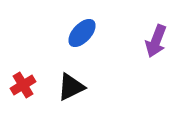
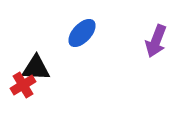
black triangle: moved 35 px left, 19 px up; rotated 28 degrees clockwise
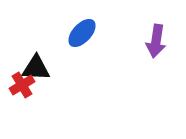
purple arrow: rotated 12 degrees counterclockwise
red cross: moved 1 px left
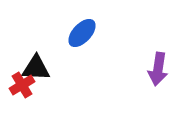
purple arrow: moved 2 px right, 28 px down
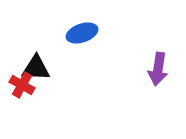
blue ellipse: rotated 28 degrees clockwise
red cross: rotated 30 degrees counterclockwise
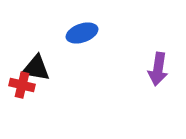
black triangle: rotated 8 degrees clockwise
red cross: rotated 15 degrees counterclockwise
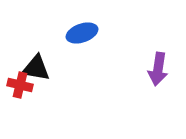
red cross: moved 2 px left
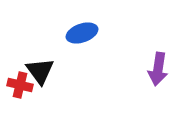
black triangle: moved 4 px right, 3 px down; rotated 44 degrees clockwise
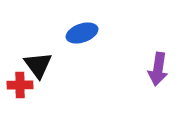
black triangle: moved 2 px left, 6 px up
red cross: rotated 15 degrees counterclockwise
